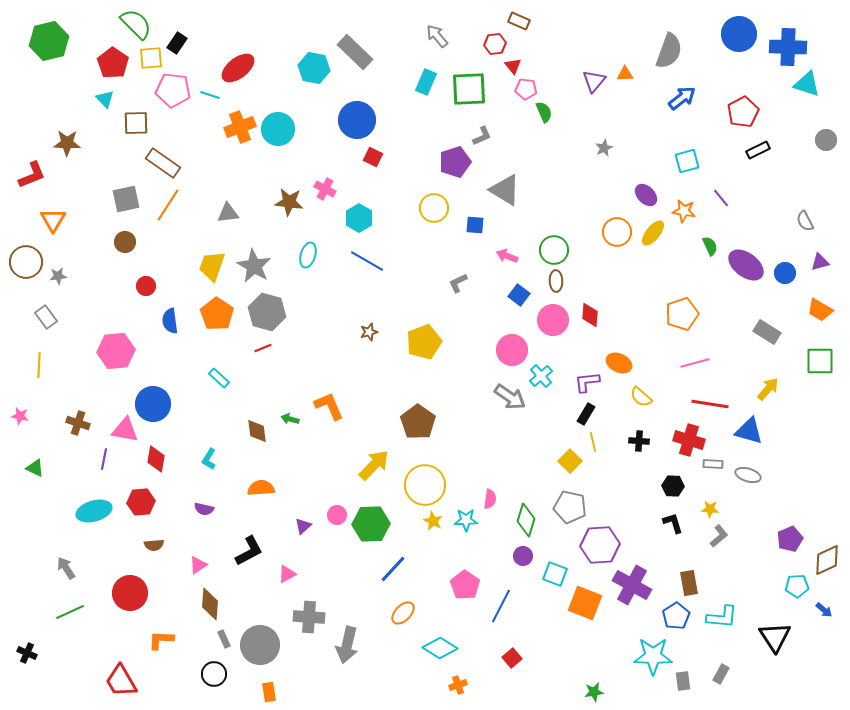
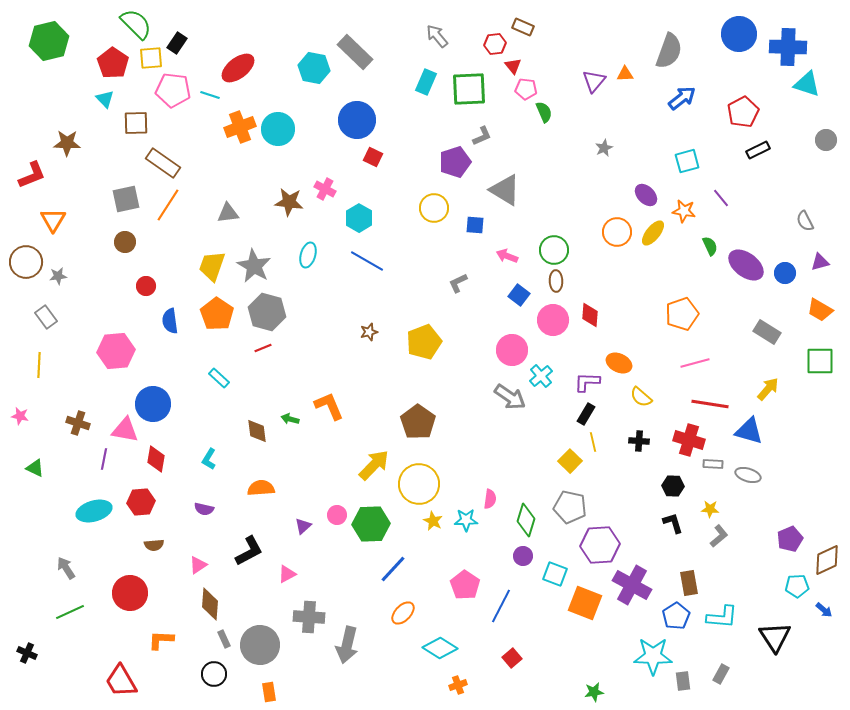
brown rectangle at (519, 21): moved 4 px right, 6 px down
purple L-shape at (587, 382): rotated 8 degrees clockwise
yellow circle at (425, 485): moved 6 px left, 1 px up
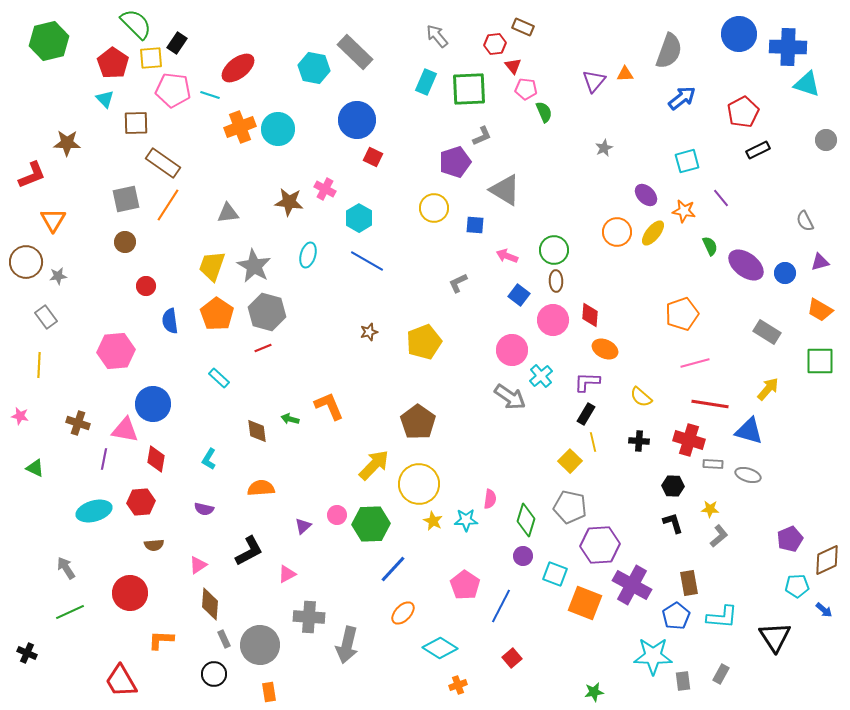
orange ellipse at (619, 363): moved 14 px left, 14 px up
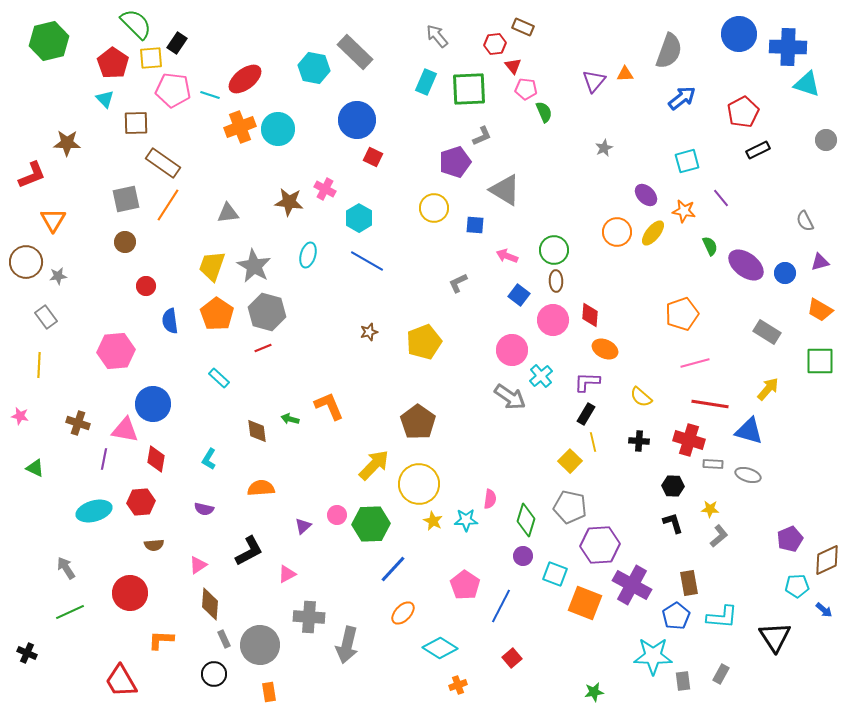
red ellipse at (238, 68): moved 7 px right, 11 px down
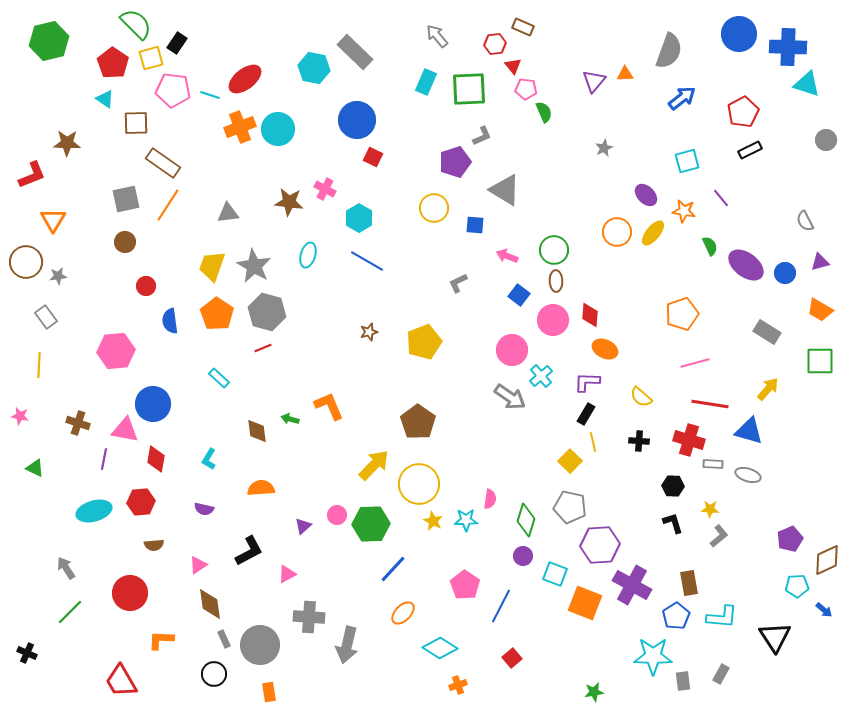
yellow square at (151, 58): rotated 10 degrees counterclockwise
cyan triangle at (105, 99): rotated 12 degrees counterclockwise
black rectangle at (758, 150): moved 8 px left
brown diamond at (210, 604): rotated 12 degrees counterclockwise
green line at (70, 612): rotated 20 degrees counterclockwise
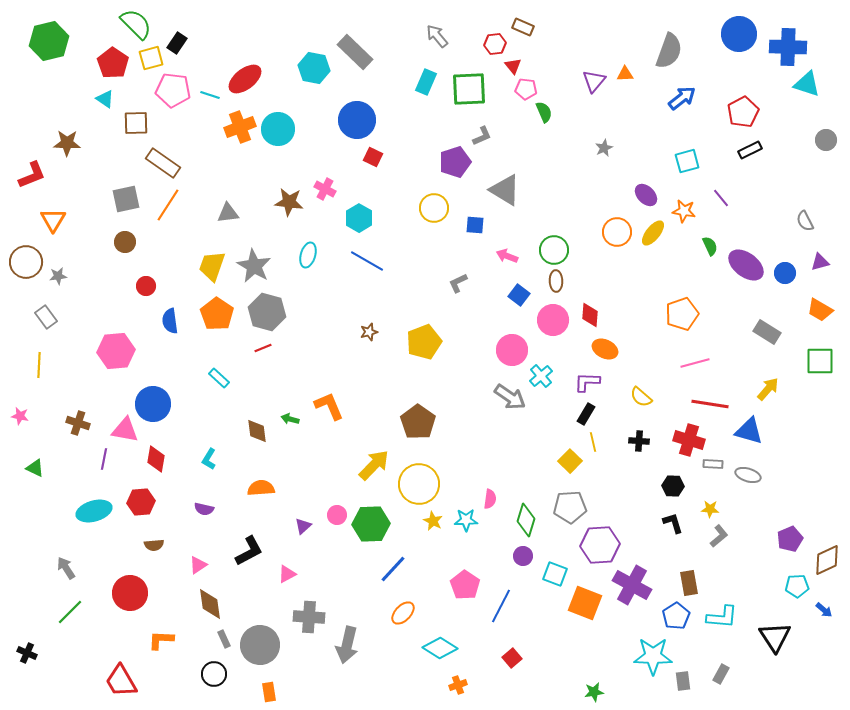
gray pentagon at (570, 507): rotated 16 degrees counterclockwise
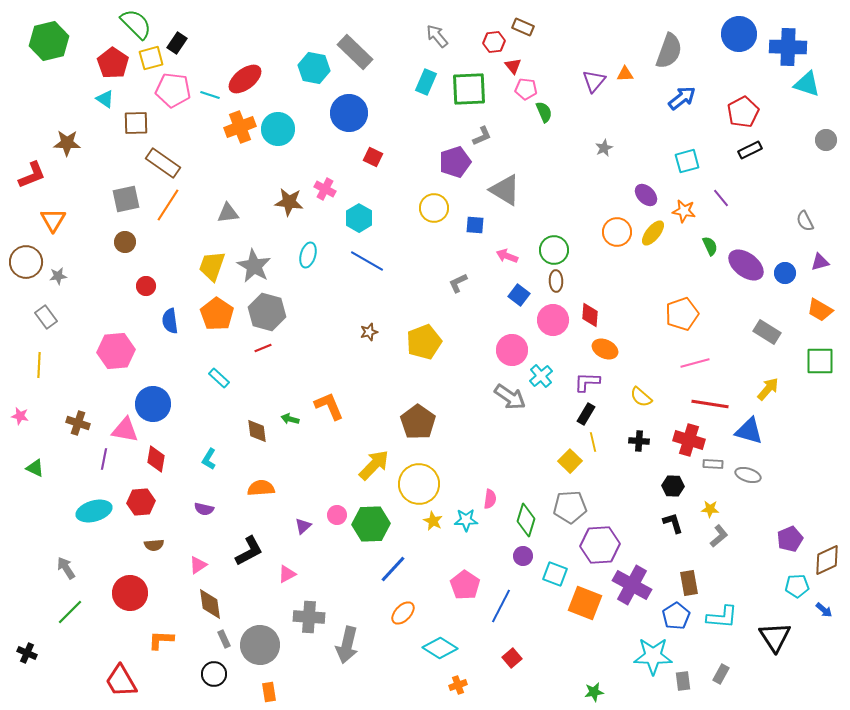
red hexagon at (495, 44): moved 1 px left, 2 px up
blue circle at (357, 120): moved 8 px left, 7 px up
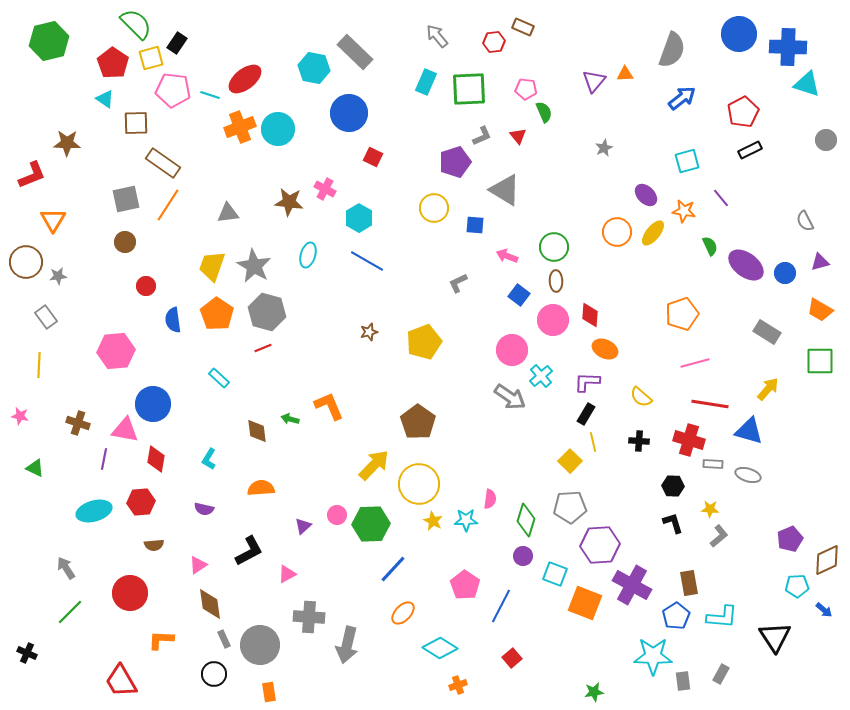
gray semicircle at (669, 51): moved 3 px right, 1 px up
red triangle at (513, 66): moved 5 px right, 70 px down
green circle at (554, 250): moved 3 px up
blue semicircle at (170, 321): moved 3 px right, 1 px up
